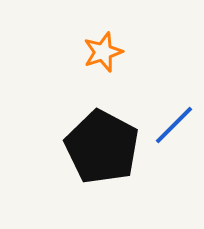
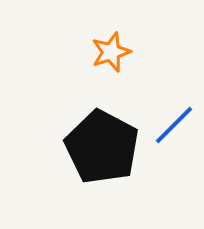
orange star: moved 8 px right
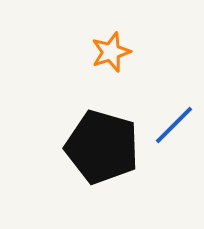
black pentagon: rotated 12 degrees counterclockwise
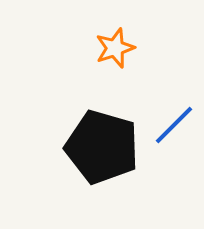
orange star: moved 4 px right, 4 px up
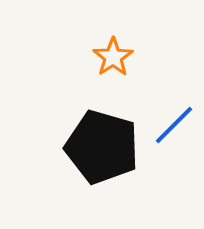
orange star: moved 2 px left, 9 px down; rotated 15 degrees counterclockwise
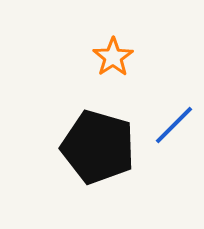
black pentagon: moved 4 px left
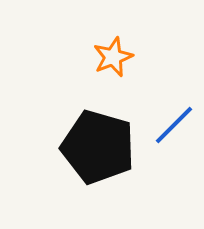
orange star: rotated 12 degrees clockwise
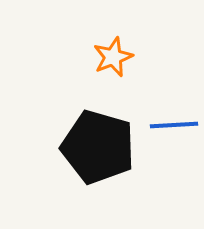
blue line: rotated 42 degrees clockwise
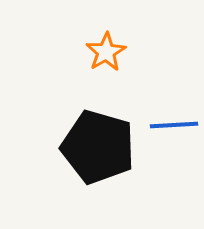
orange star: moved 7 px left, 5 px up; rotated 9 degrees counterclockwise
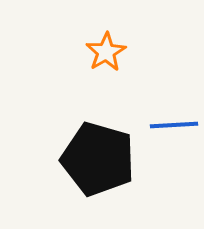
black pentagon: moved 12 px down
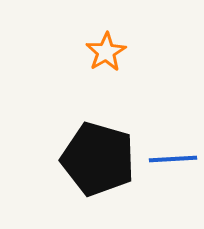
blue line: moved 1 px left, 34 px down
